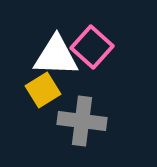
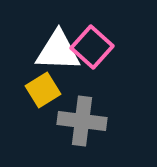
white triangle: moved 2 px right, 5 px up
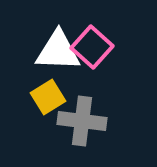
yellow square: moved 5 px right, 7 px down
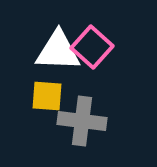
yellow square: moved 1 px left, 1 px up; rotated 36 degrees clockwise
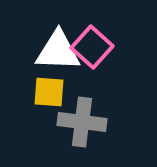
yellow square: moved 2 px right, 4 px up
gray cross: moved 1 px down
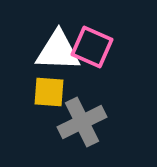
pink square: rotated 18 degrees counterclockwise
gray cross: rotated 33 degrees counterclockwise
